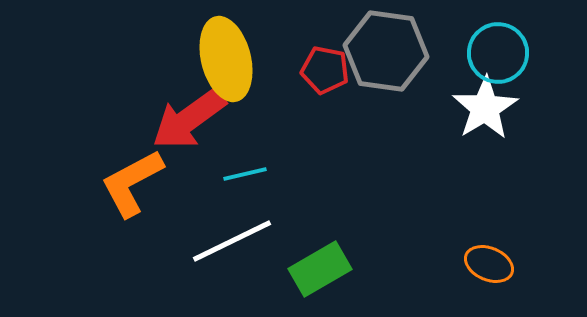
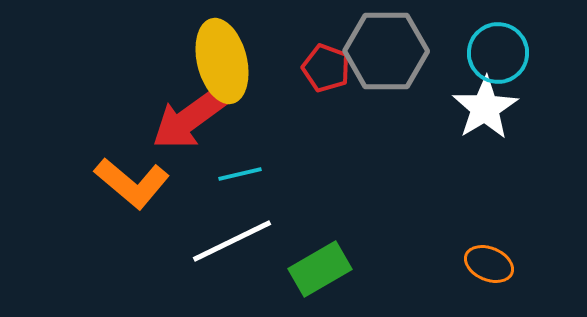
gray hexagon: rotated 8 degrees counterclockwise
yellow ellipse: moved 4 px left, 2 px down
red pentagon: moved 1 px right, 2 px up; rotated 9 degrees clockwise
cyan line: moved 5 px left
orange L-shape: rotated 112 degrees counterclockwise
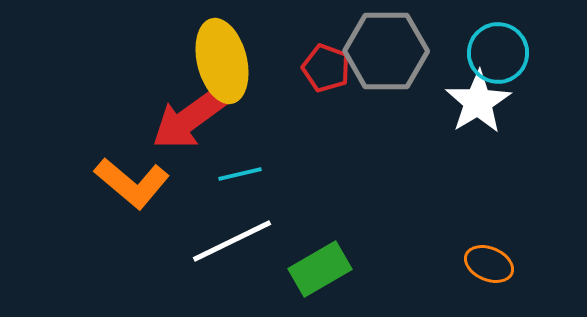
white star: moved 7 px left, 6 px up
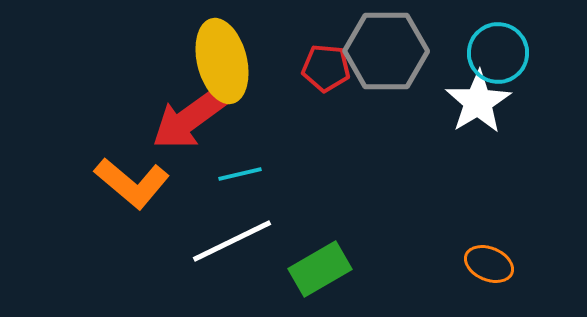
red pentagon: rotated 15 degrees counterclockwise
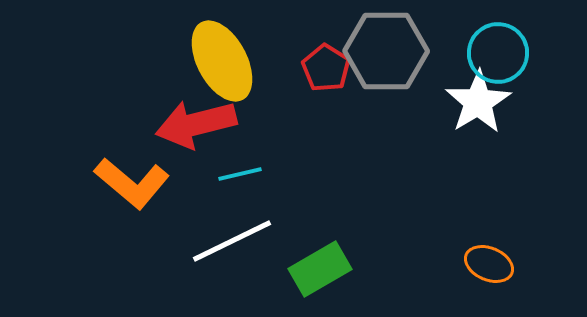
yellow ellipse: rotated 14 degrees counterclockwise
red pentagon: rotated 27 degrees clockwise
red arrow: moved 7 px right, 5 px down; rotated 22 degrees clockwise
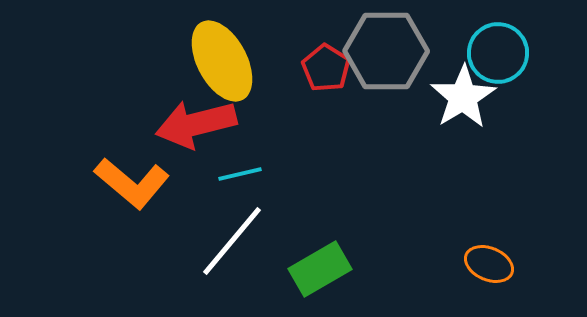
white star: moved 15 px left, 5 px up
white line: rotated 24 degrees counterclockwise
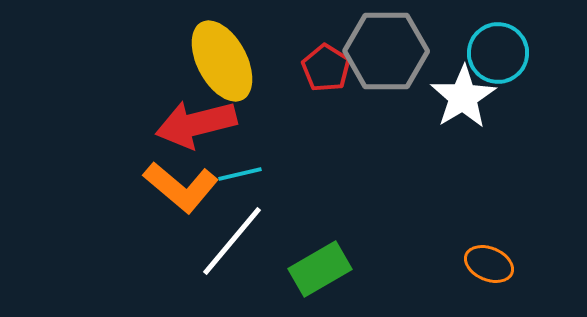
orange L-shape: moved 49 px right, 4 px down
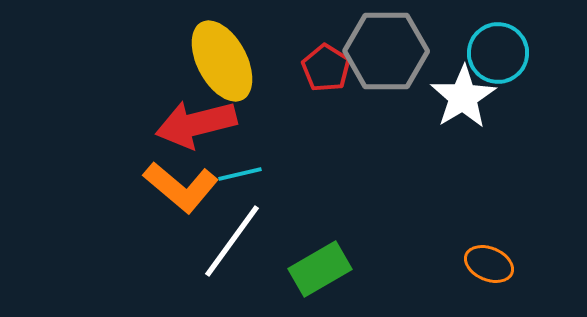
white line: rotated 4 degrees counterclockwise
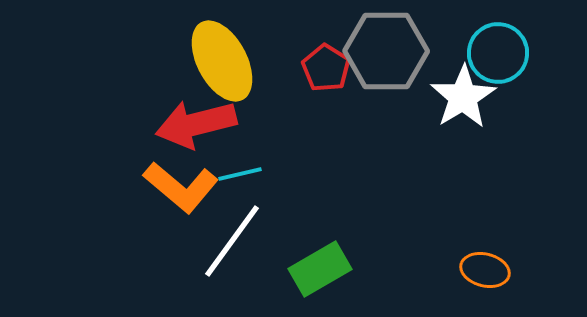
orange ellipse: moved 4 px left, 6 px down; rotated 9 degrees counterclockwise
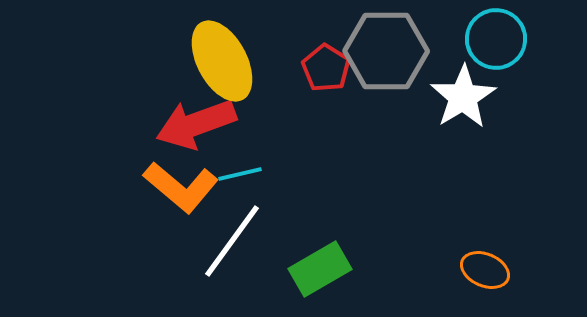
cyan circle: moved 2 px left, 14 px up
red arrow: rotated 6 degrees counterclockwise
orange ellipse: rotated 9 degrees clockwise
